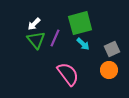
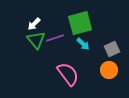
purple line: rotated 48 degrees clockwise
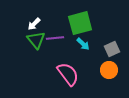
purple line: rotated 12 degrees clockwise
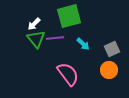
green square: moved 11 px left, 7 px up
green triangle: moved 1 px up
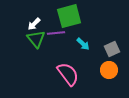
purple line: moved 1 px right, 5 px up
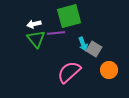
white arrow: rotated 32 degrees clockwise
cyan arrow: rotated 24 degrees clockwise
gray square: moved 18 px left; rotated 35 degrees counterclockwise
pink semicircle: moved 1 px right, 2 px up; rotated 95 degrees counterclockwise
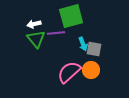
green square: moved 2 px right
gray square: rotated 21 degrees counterclockwise
orange circle: moved 18 px left
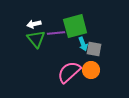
green square: moved 4 px right, 10 px down
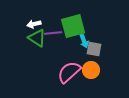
green square: moved 2 px left
purple line: moved 3 px left
green triangle: moved 1 px right, 1 px up; rotated 18 degrees counterclockwise
cyan arrow: moved 1 px right, 3 px up
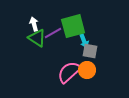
white arrow: rotated 88 degrees clockwise
purple line: rotated 24 degrees counterclockwise
gray square: moved 4 px left, 2 px down
orange circle: moved 4 px left
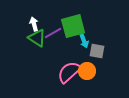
gray square: moved 7 px right
orange circle: moved 1 px down
